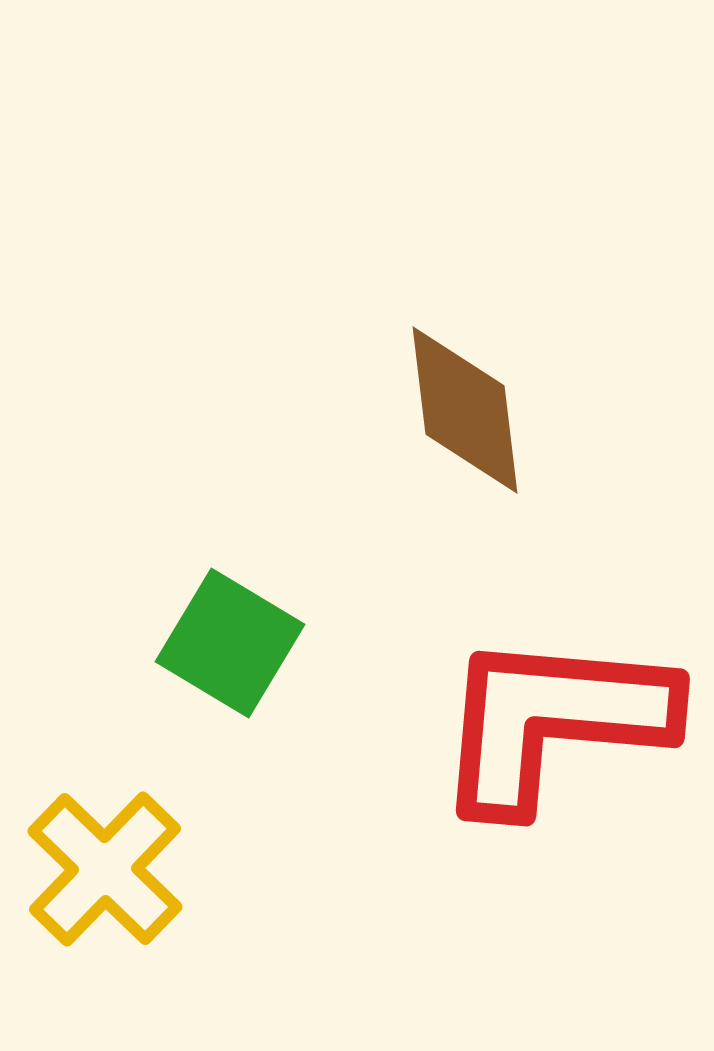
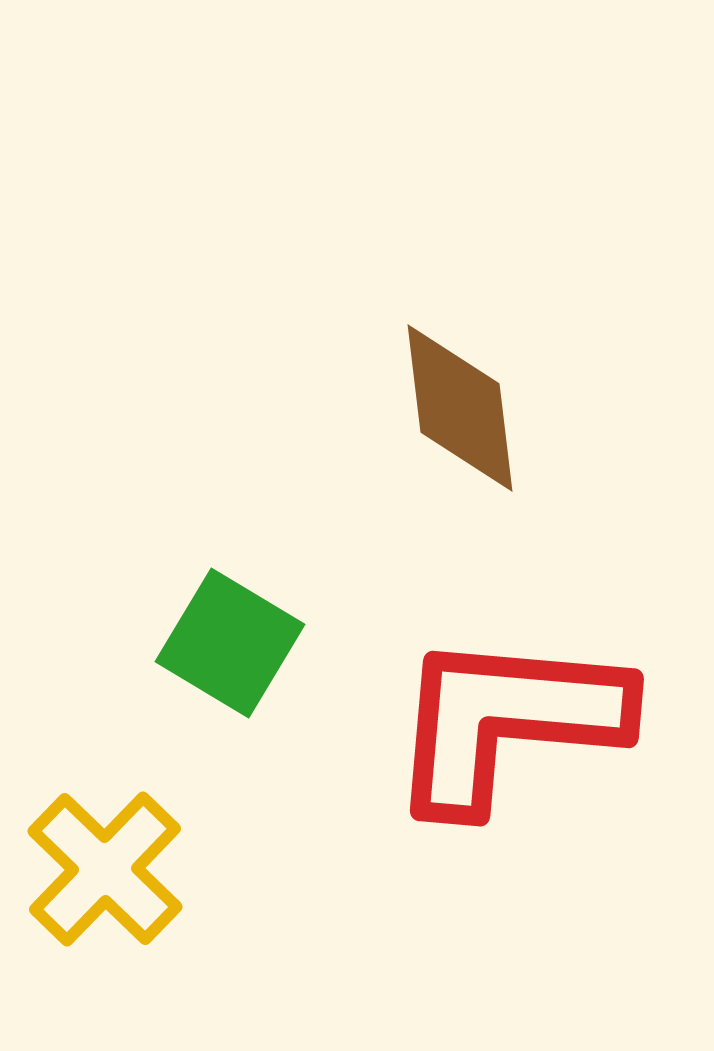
brown diamond: moved 5 px left, 2 px up
red L-shape: moved 46 px left
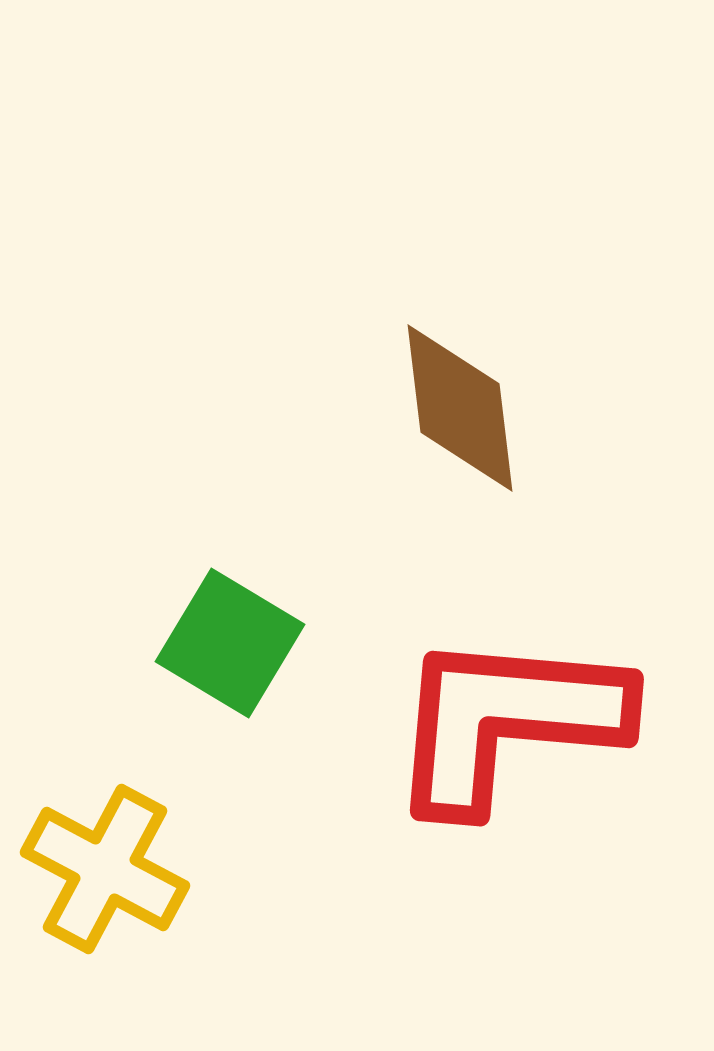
yellow cross: rotated 16 degrees counterclockwise
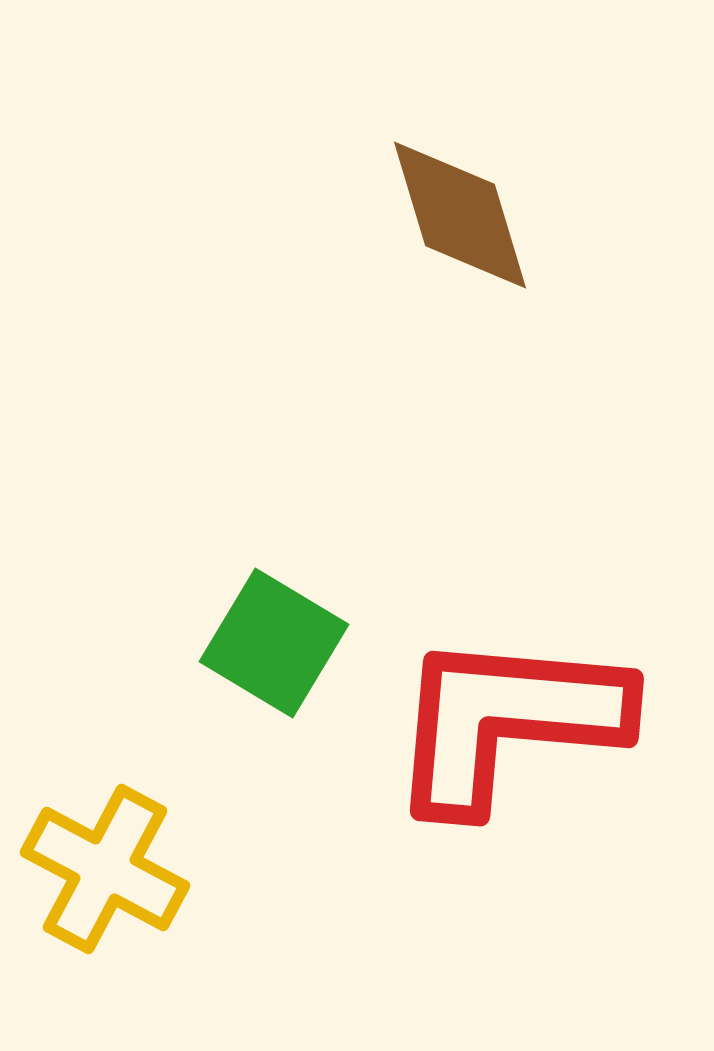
brown diamond: moved 193 px up; rotated 10 degrees counterclockwise
green square: moved 44 px right
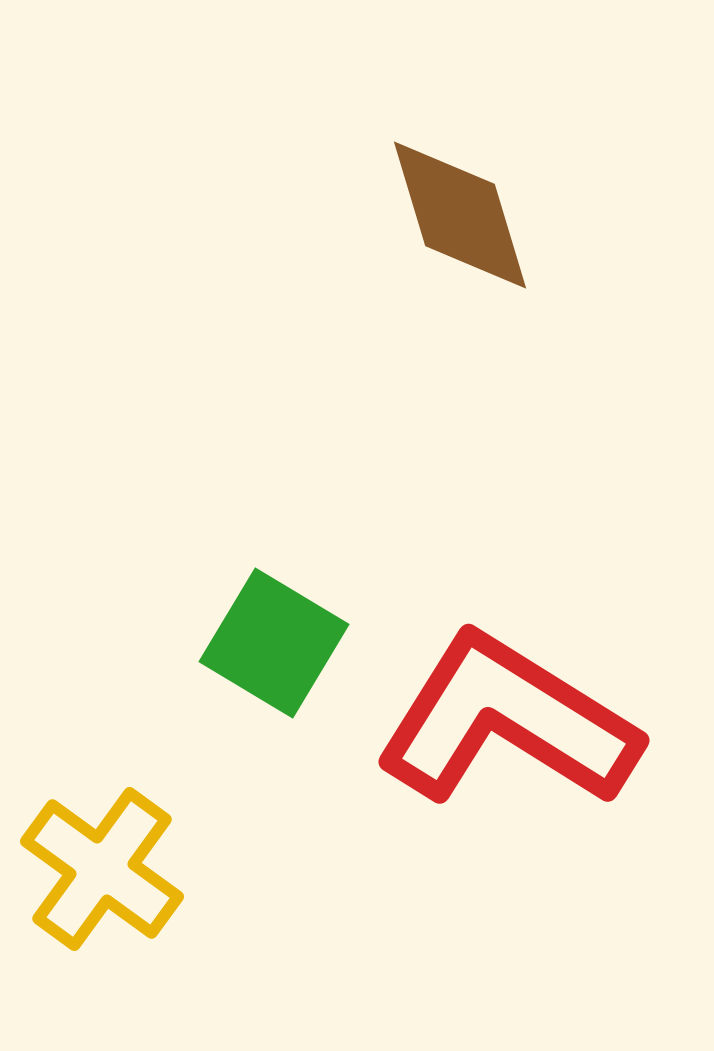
red L-shape: rotated 27 degrees clockwise
yellow cross: moved 3 px left; rotated 8 degrees clockwise
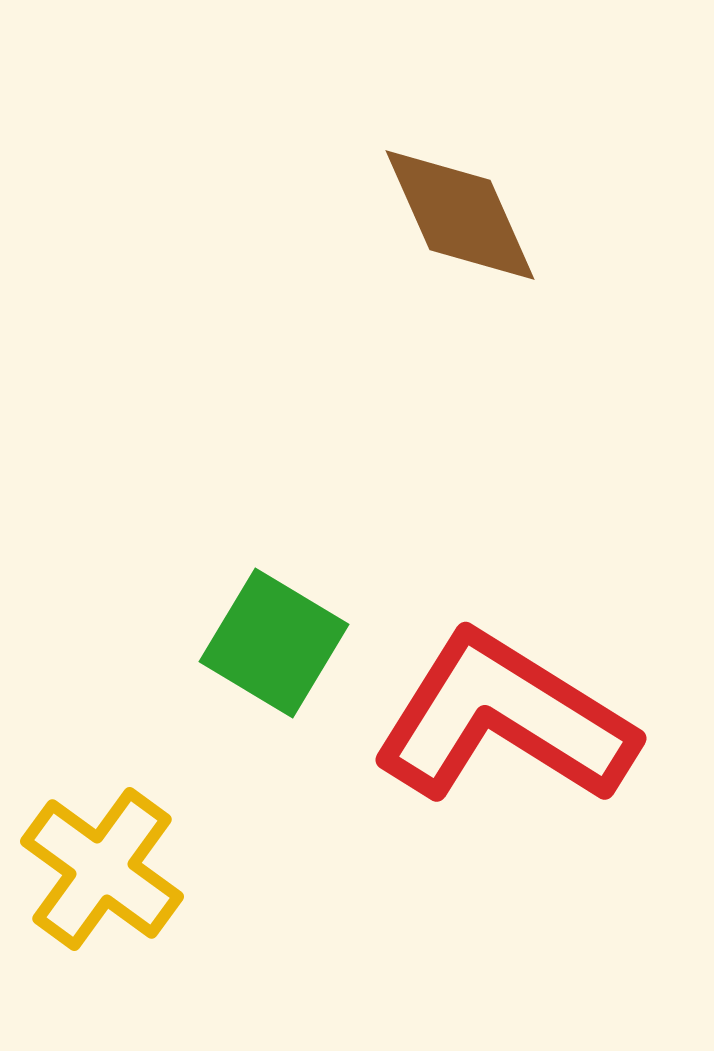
brown diamond: rotated 7 degrees counterclockwise
red L-shape: moved 3 px left, 2 px up
